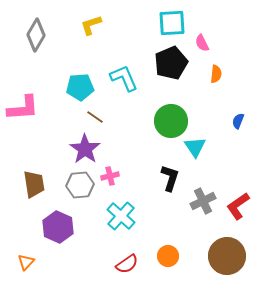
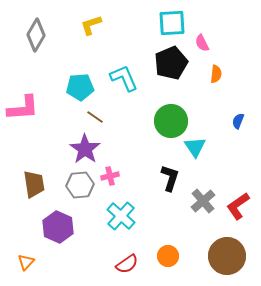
gray cross: rotated 15 degrees counterclockwise
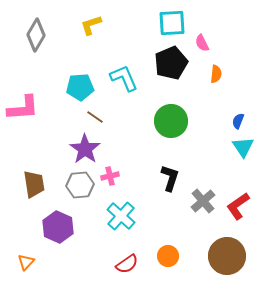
cyan triangle: moved 48 px right
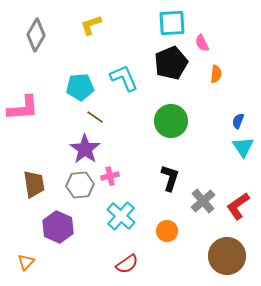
orange circle: moved 1 px left, 25 px up
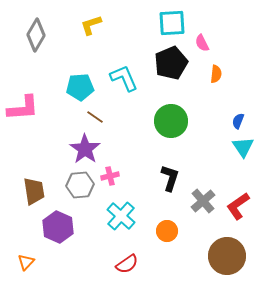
brown trapezoid: moved 7 px down
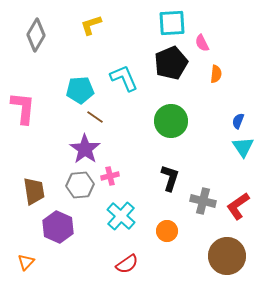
cyan pentagon: moved 3 px down
pink L-shape: rotated 80 degrees counterclockwise
gray cross: rotated 35 degrees counterclockwise
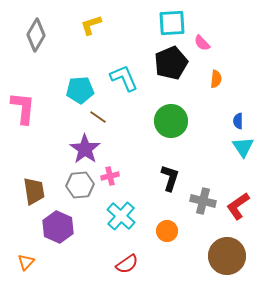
pink semicircle: rotated 18 degrees counterclockwise
orange semicircle: moved 5 px down
brown line: moved 3 px right
blue semicircle: rotated 21 degrees counterclockwise
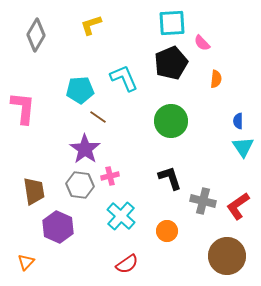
black L-shape: rotated 36 degrees counterclockwise
gray hexagon: rotated 12 degrees clockwise
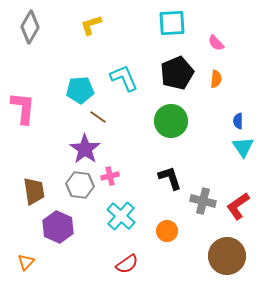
gray diamond: moved 6 px left, 8 px up
pink semicircle: moved 14 px right
black pentagon: moved 6 px right, 10 px down
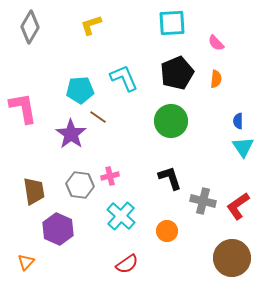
pink L-shape: rotated 16 degrees counterclockwise
purple star: moved 14 px left, 15 px up
purple hexagon: moved 2 px down
brown circle: moved 5 px right, 2 px down
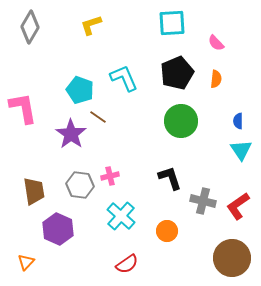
cyan pentagon: rotated 24 degrees clockwise
green circle: moved 10 px right
cyan triangle: moved 2 px left, 3 px down
